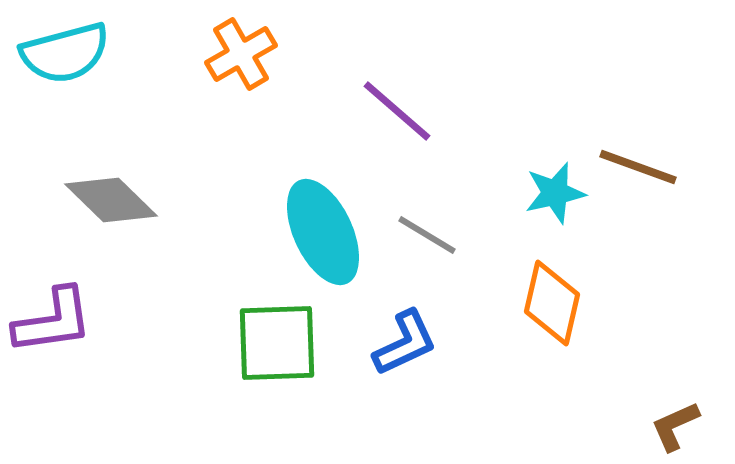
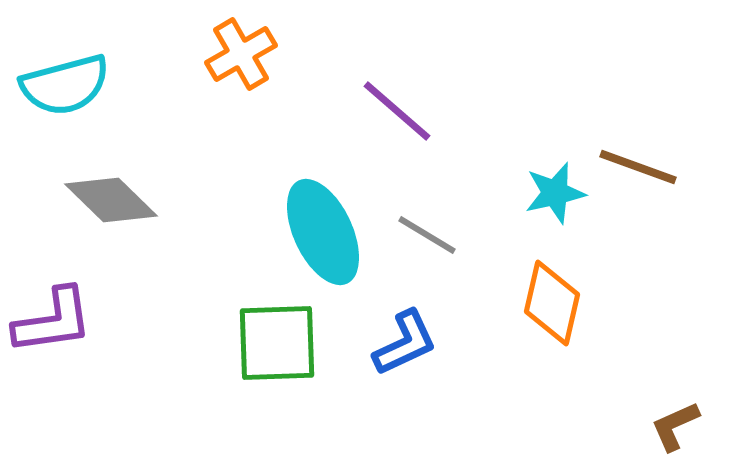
cyan semicircle: moved 32 px down
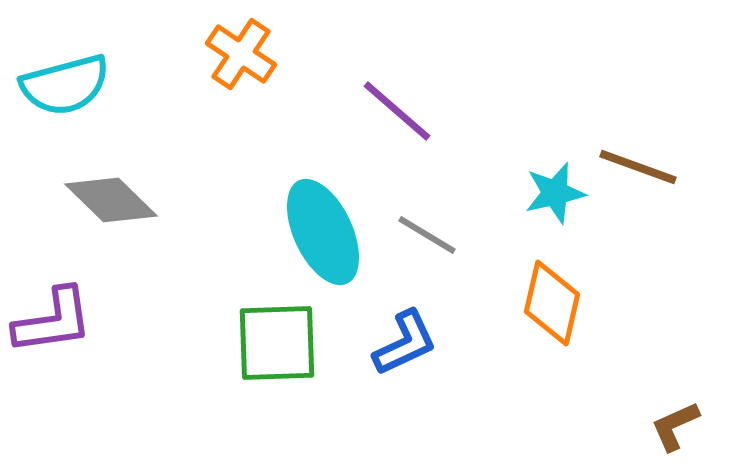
orange cross: rotated 26 degrees counterclockwise
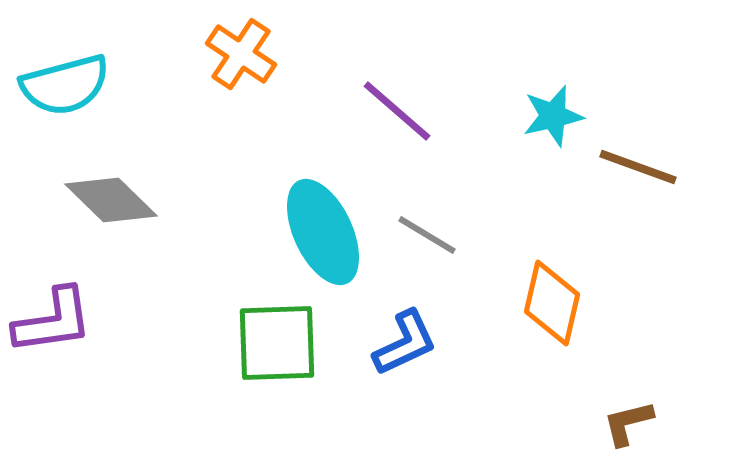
cyan star: moved 2 px left, 77 px up
brown L-shape: moved 47 px left, 3 px up; rotated 10 degrees clockwise
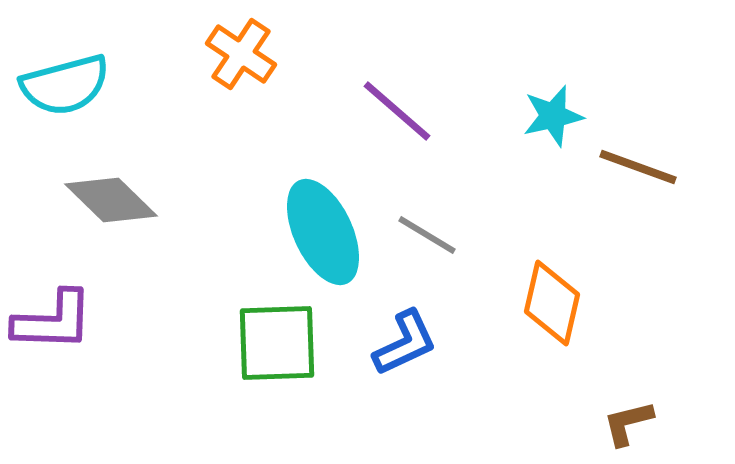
purple L-shape: rotated 10 degrees clockwise
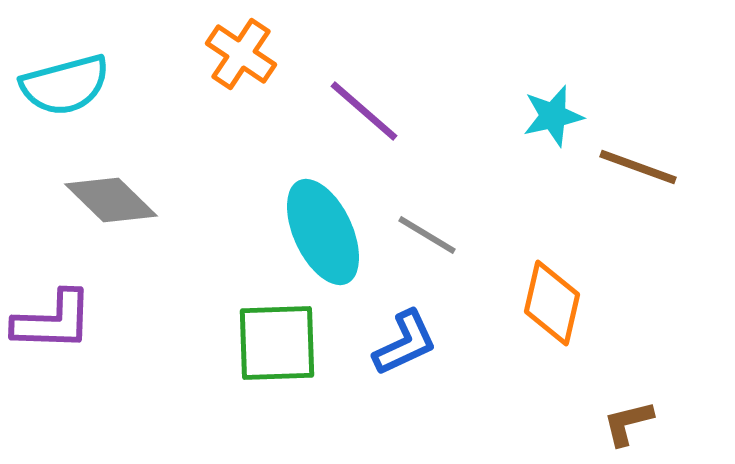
purple line: moved 33 px left
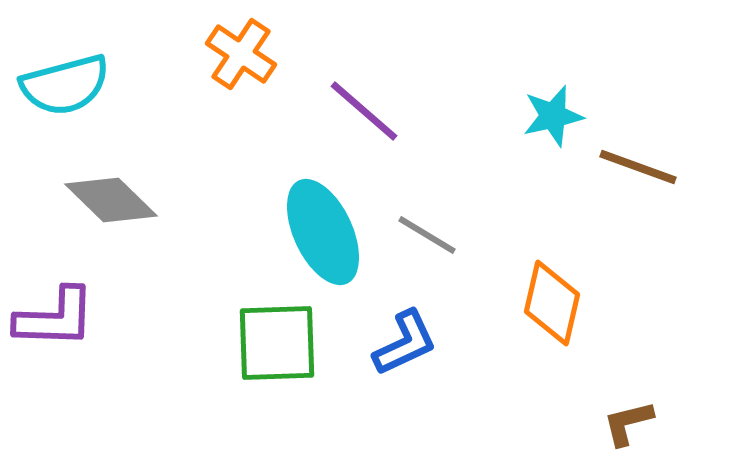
purple L-shape: moved 2 px right, 3 px up
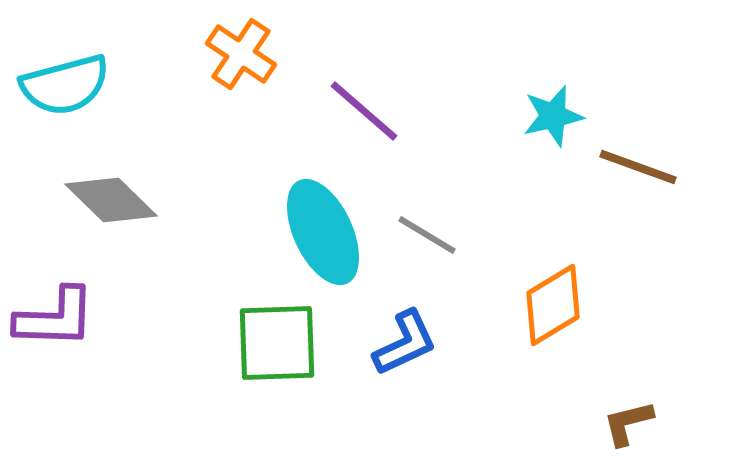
orange diamond: moved 1 px right, 2 px down; rotated 46 degrees clockwise
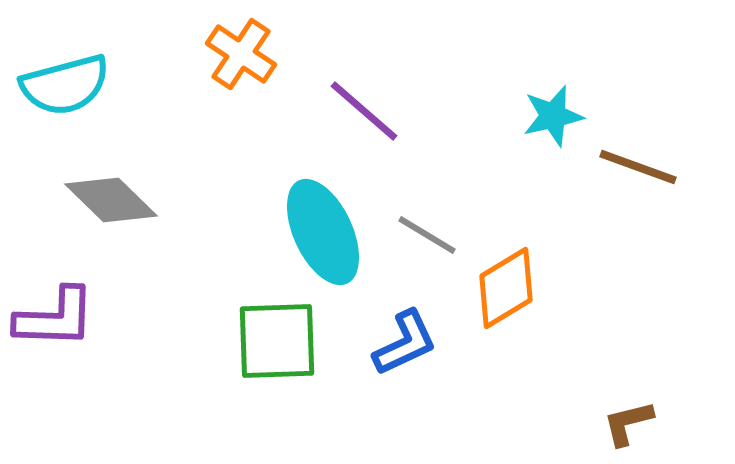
orange diamond: moved 47 px left, 17 px up
green square: moved 2 px up
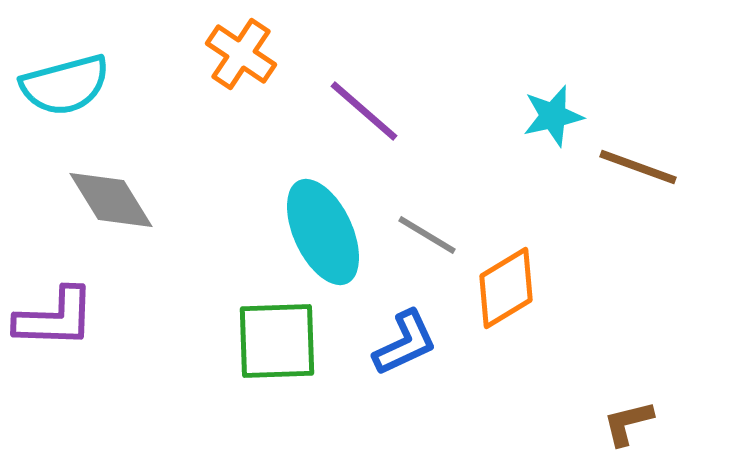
gray diamond: rotated 14 degrees clockwise
